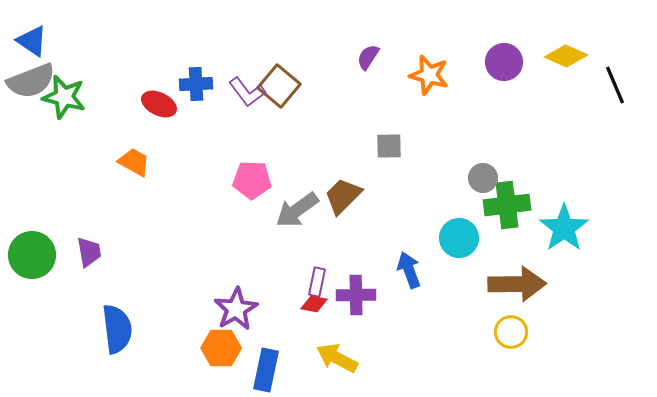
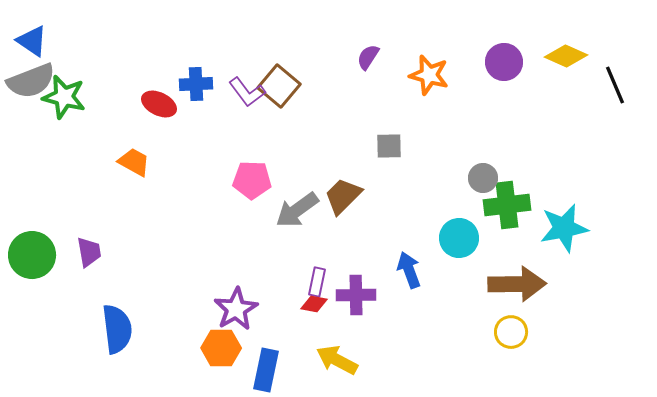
cyan star: rotated 24 degrees clockwise
yellow arrow: moved 2 px down
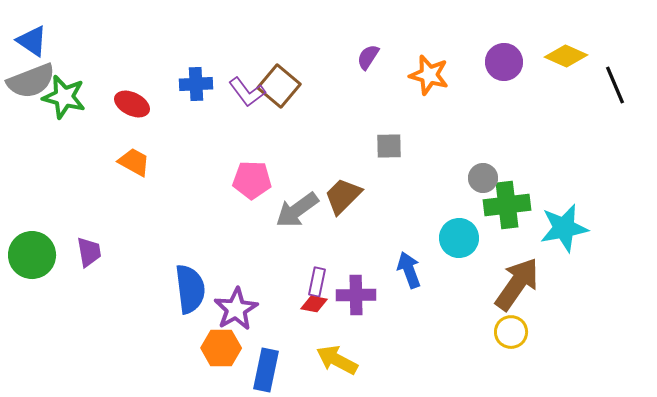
red ellipse: moved 27 px left
brown arrow: rotated 54 degrees counterclockwise
blue semicircle: moved 73 px right, 40 px up
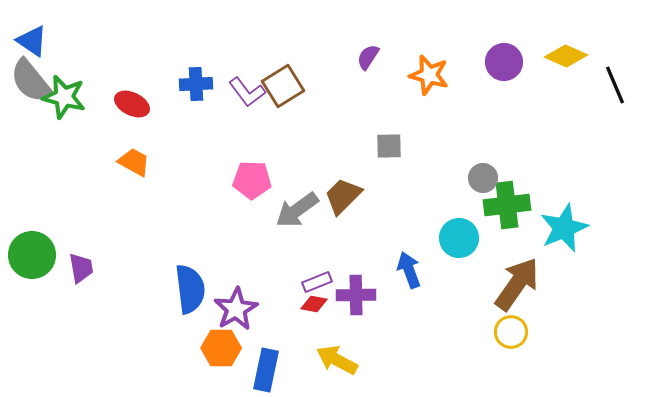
gray semicircle: rotated 72 degrees clockwise
brown square: moved 4 px right; rotated 18 degrees clockwise
cyan star: rotated 12 degrees counterclockwise
purple trapezoid: moved 8 px left, 16 px down
purple rectangle: rotated 56 degrees clockwise
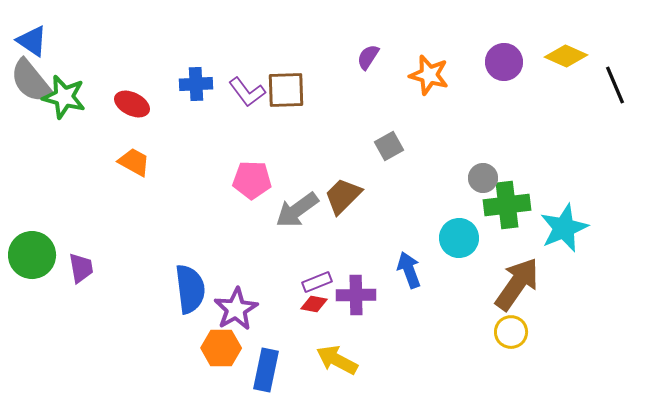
brown square: moved 3 px right, 4 px down; rotated 30 degrees clockwise
gray square: rotated 28 degrees counterclockwise
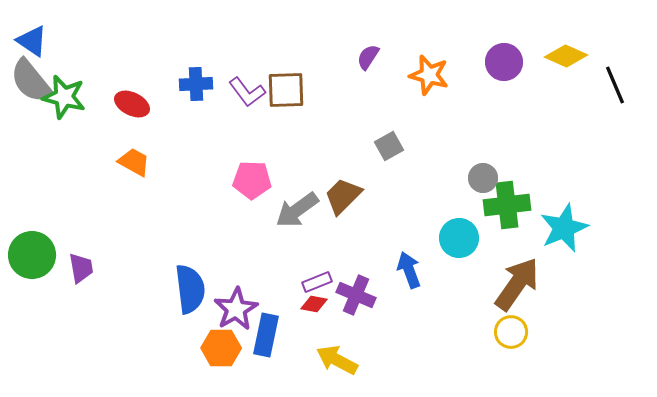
purple cross: rotated 24 degrees clockwise
blue rectangle: moved 35 px up
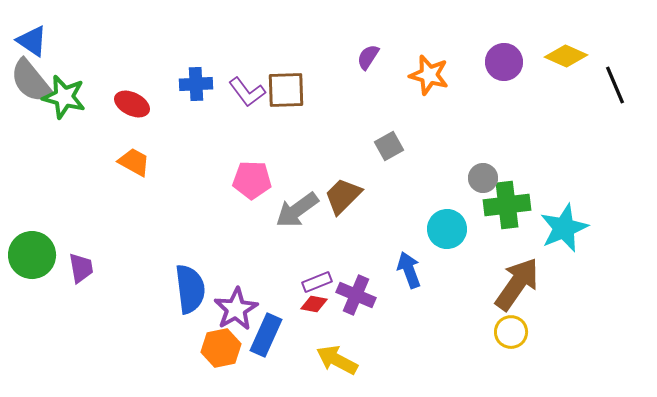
cyan circle: moved 12 px left, 9 px up
blue rectangle: rotated 12 degrees clockwise
orange hexagon: rotated 12 degrees counterclockwise
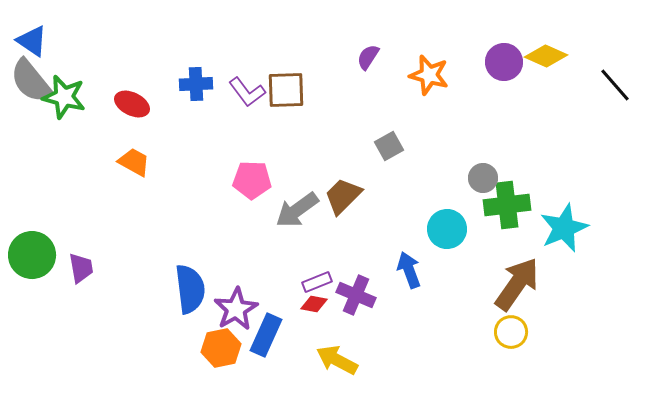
yellow diamond: moved 20 px left
black line: rotated 18 degrees counterclockwise
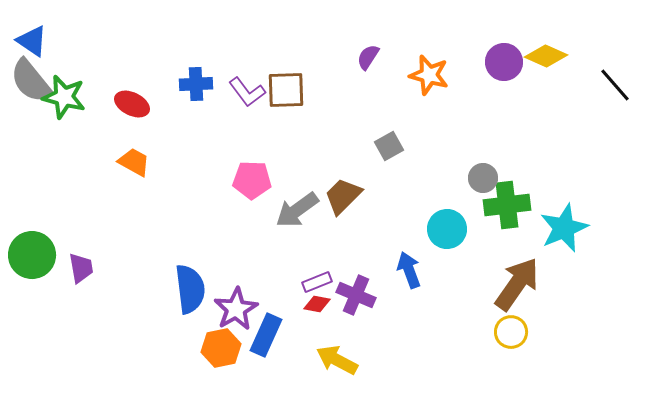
red diamond: moved 3 px right
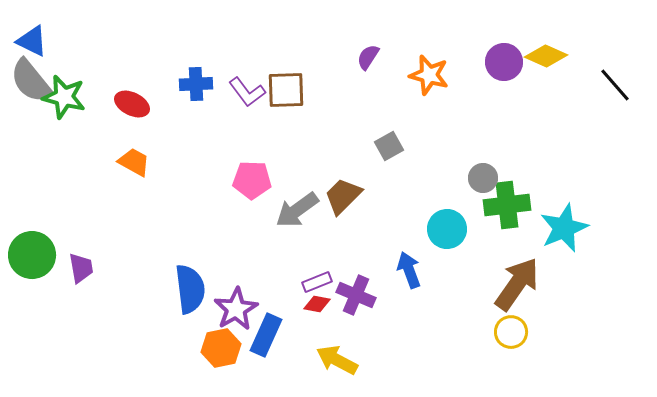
blue triangle: rotated 8 degrees counterclockwise
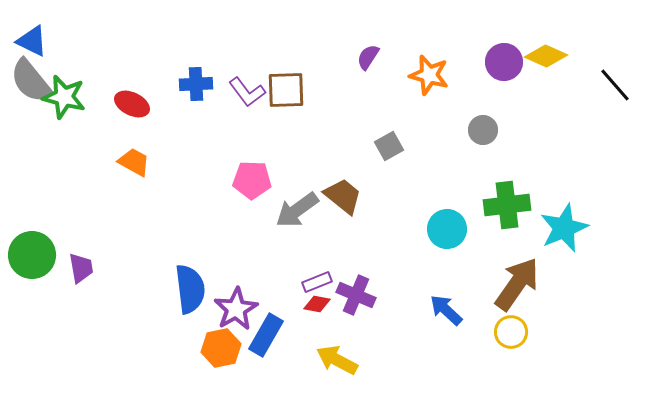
gray circle: moved 48 px up
brown trapezoid: rotated 84 degrees clockwise
blue arrow: moved 37 px right, 40 px down; rotated 27 degrees counterclockwise
blue rectangle: rotated 6 degrees clockwise
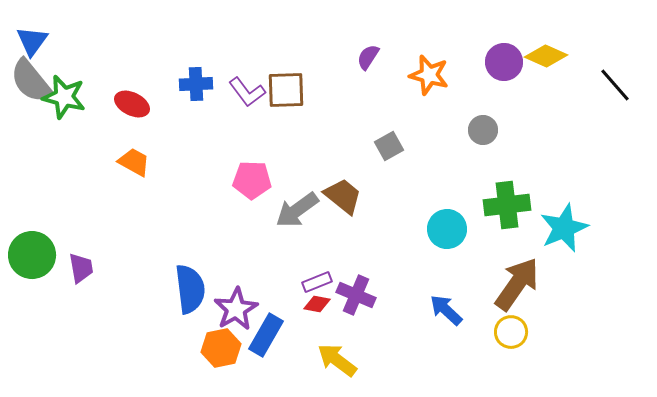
blue triangle: rotated 40 degrees clockwise
yellow arrow: rotated 9 degrees clockwise
